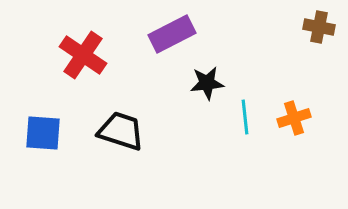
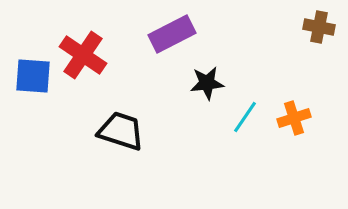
cyan line: rotated 40 degrees clockwise
blue square: moved 10 px left, 57 px up
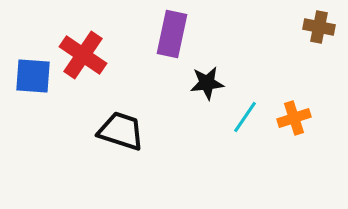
purple rectangle: rotated 51 degrees counterclockwise
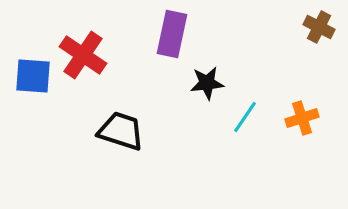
brown cross: rotated 16 degrees clockwise
orange cross: moved 8 px right
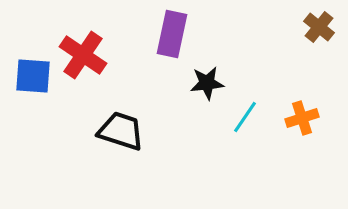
brown cross: rotated 12 degrees clockwise
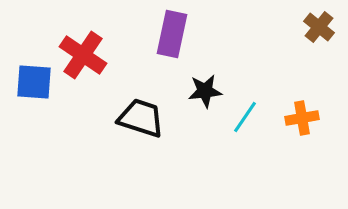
blue square: moved 1 px right, 6 px down
black star: moved 2 px left, 8 px down
orange cross: rotated 8 degrees clockwise
black trapezoid: moved 20 px right, 13 px up
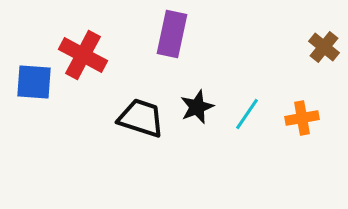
brown cross: moved 5 px right, 20 px down
red cross: rotated 6 degrees counterclockwise
black star: moved 8 px left, 16 px down; rotated 16 degrees counterclockwise
cyan line: moved 2 px right, 3 px up
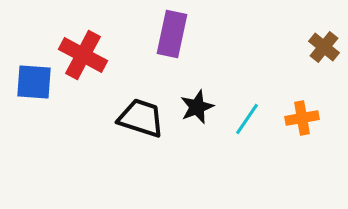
cyan line: moved 5 px down
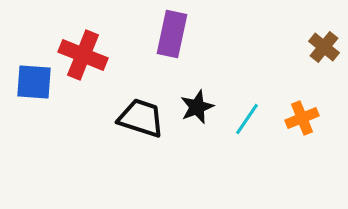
red cross: rotated 6 degrees counterclockwise
orange cross: rotated 12 degrees counterclockwise
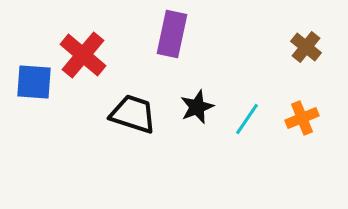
brown cross: moved 18 px left
red cross: rotated 18 degrees clockwise
black trapezoid: moved 8 px left, 4 px up
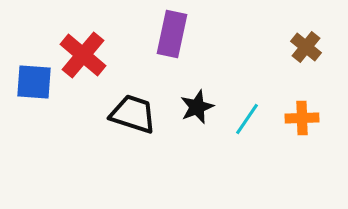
orange cross: rotated 20 degrees clockwise
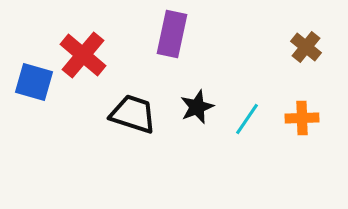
blue square: rotated 12 degrees clockwise
